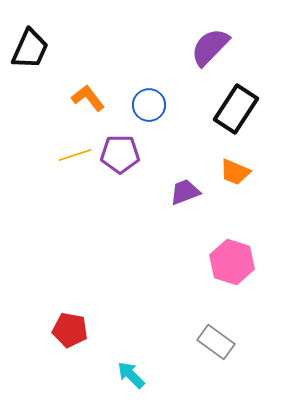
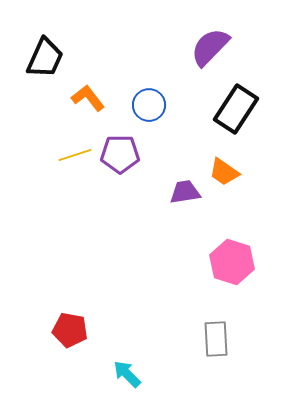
black trapezoid: moved 15 px right, 9 px down
orange trapezoid: moved 11 px left; rotated 12 degrees clockwise
purple trapezoid: rotated 12 degrees clockwise
gray rectangle: moved 3 px up; rotated 51 degrees clockwise
cyan arrow: moved 4 px left, 1 px up
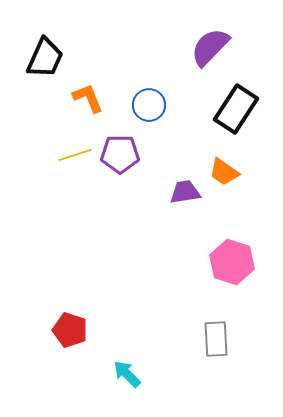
orange L-shape: rotated 16 degrees clockwise
red pentagon: rotated 8 degrees clockwise
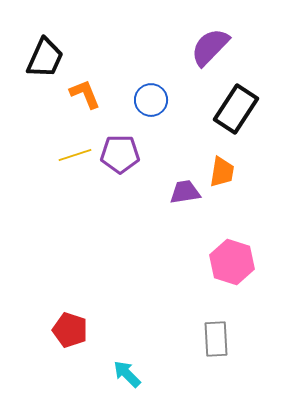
orange L-shape: moved 3 px left, 4 px up
blue circle: moved 2 px right, 5 px up
orange trapezoid: moved 2 px left; rotated 116 degrees counterclockwise
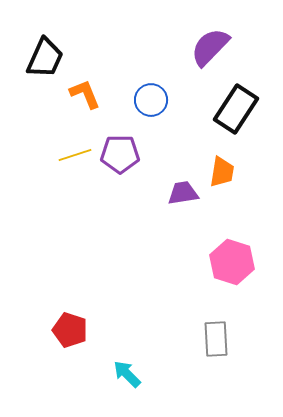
purple trapezoid: moved 2 px left, 1 px down
